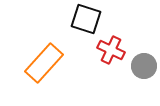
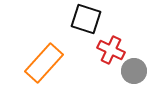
gray circle: moved 10 px left, 5 px down
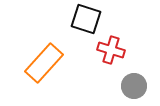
red cross: rotated 8 degrees counterclockwise
gray circle: moved 15 px down
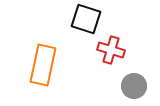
orange rectangle: moved 1 px left, 2 px down; rotated 30 degrees counterclockwise
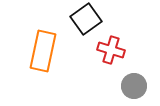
black square: rotated 36 degrees clockwise
orange rectangle: moved 14 px up
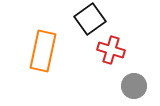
black square: moved 4 px right
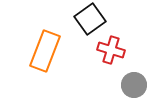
orange rectangle: moved 2 px right; rotated 9 degrees clockwise
gray circle: moved 1 px up
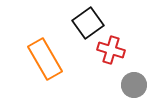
black square: moved 2 px left, 4 px down
orange rectangle: moved 8 px down; rotated 51 degrees counterclockwise
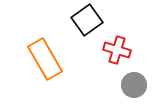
black square: moved 1 px left, 3 px up
red cross: moved 6 px right
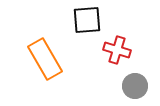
black square: rotated 32 degrees clockwise
gray circle: moved 1 px right, 1 px down
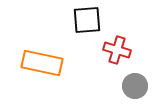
orange rectangle: moved 3 px left, 4 px down; rotated 48 degrees counterclockwise
